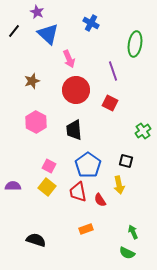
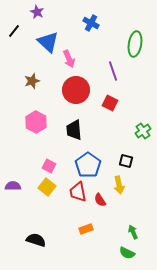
blue triangle: moved 8 px down
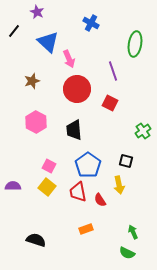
red circle: moved 1 px right, 1 px up
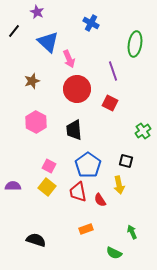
green arrow: moved 1 px left
green semicircle: moved 13 px left
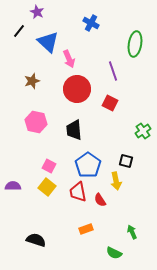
black line: moved 5 px right
pink hexagon: rotated 15 degrees counterclockwise
yellow arrow: moved 3 px left, 4 px up
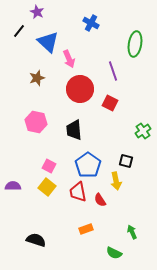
brown star: moved 5 px right, 3 px up
red circle: moved 3 px right
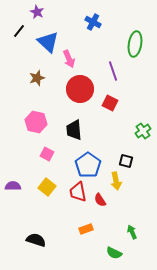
blue cross: moved 2 px right, 1 px up
pink square: moved 2 px left, 12 px up
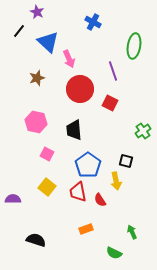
green ellipse: moved 1 px left, 2 px down
purple semicircle: moved 13 px down
